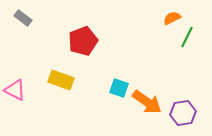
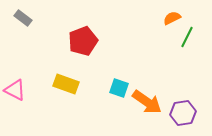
yellow rectangle: moved 5 px right, 4 px down
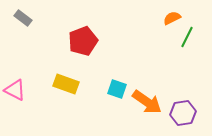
cyan square: moved 2 px left, 1 px down
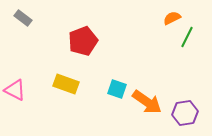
purple hexagon: moved 2 px right
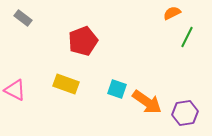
orange semicircle: moved 5 px up
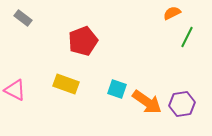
purple hexagon: moved 3 px left, 9 px up
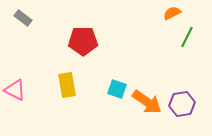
red pentagon: rotated 20 degrees clockwise
yellow rectangle: moved 1 px right, 1 px down; rotated 60 degrees clockwise
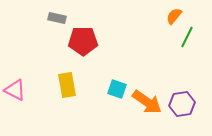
orange semicircle: moved 2 px right, 3 px down; rotated 24 degrees counterclockwise
gray rectangle: moved 34 px right; rotated 24 degrees counterclockwise
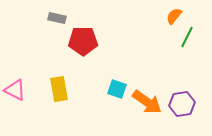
yellow rectangle: moved 8 px left, 4 px down
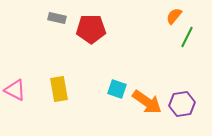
red pentagon: moved 8 px right, 12 px up
